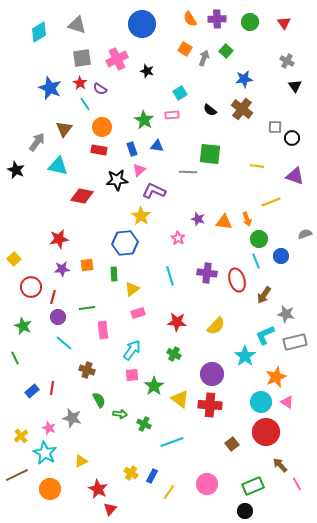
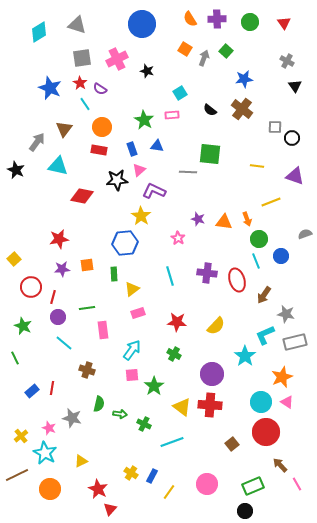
orange star at (276, 377): moved 6 px right
yellow triangle at (180, 399): moved 2 px right, 8 px down
green semicircle at (99, 400): moved 4 px down; rotated 42 degrees clockwise
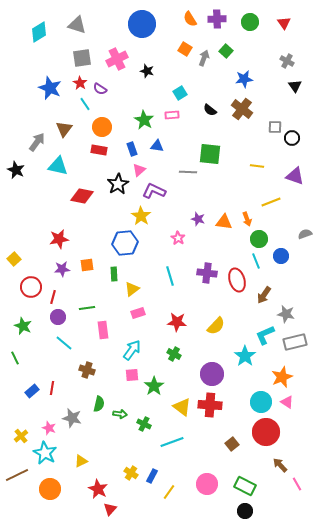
black star at (117, 180): moved 1 px right, 4 px down; rotated 25 degrees counterclockwise
green rectangle at (253, 486): moved 8 px left; rotated 50 degrees clockwise
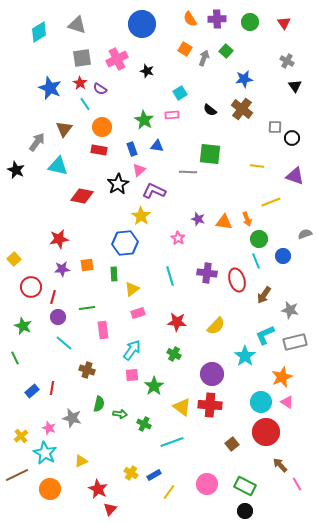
blue circle at (281, 256): moved 2 px right
gray star at (286, 314): moved 4 px right, 4 px up
blue rectangle at (152, 476): moved 2 px right, 1 px up; rotated 32 degrees clockwise
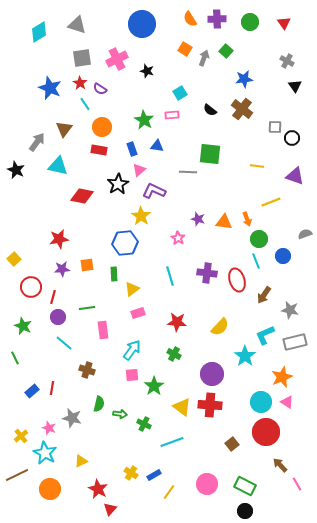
yellow semicircle at (216, 326): moved 4 px right, 1 px down
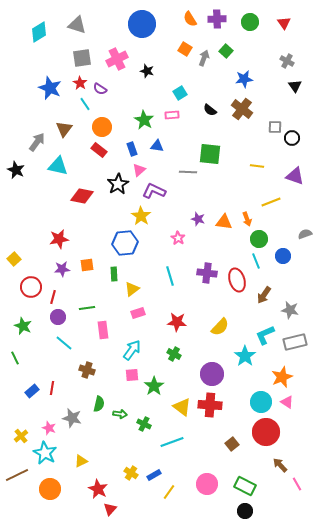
red rectangle at (99, 150): rotated 28 degrees clockwise
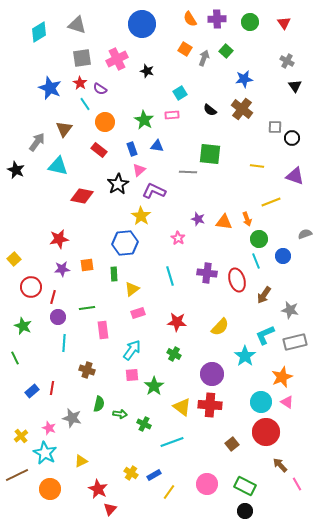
orange circle at (102, 127): moved 3 px right, 5 px up
cyan line at (64, 343): rotated 54 degrees clockwise
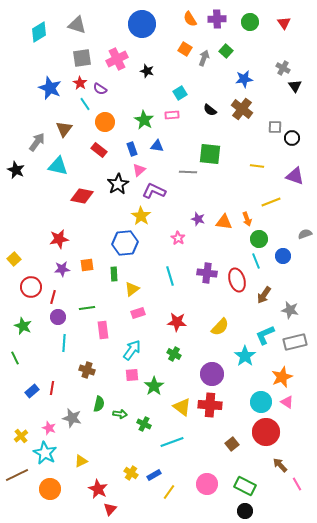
gray cross at (287, 61): moved 4 px left, 7 px down
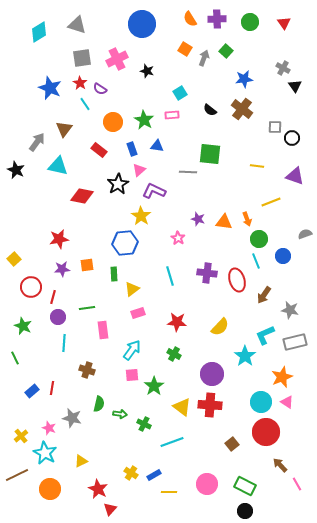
orange circle at (105, 122): moved 8 px right
yellow line at (169, 492): rotated 56 degrees clockwise
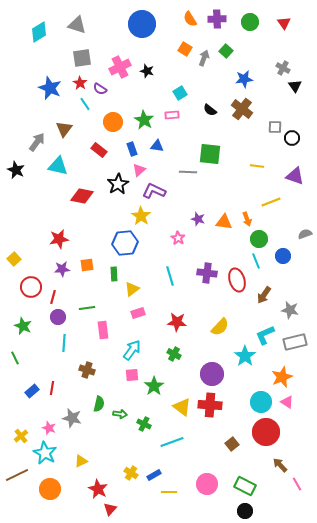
pink cross at (117, 59): moved 3 px right, 8 px down
